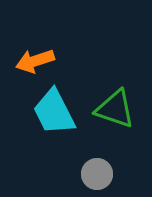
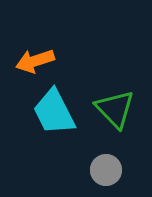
green triangle: rotated 27 degrees clockwise
gray circle: moved 9 px right, 4 px up
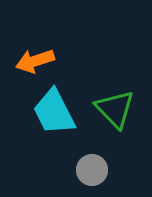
gray circle: moved 14 px left
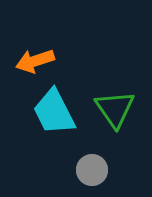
green triangle: rotated 9 degrees clockwise
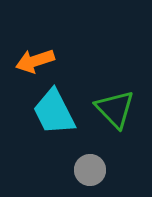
green triangle: rotated 9 degrees counterclockwise
gray circle: moved 2 px left
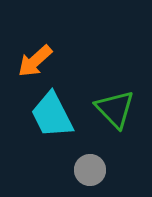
orange arrow: rotated 24 degrees counterclockwise
cyan trapezoid: moved 2 px left, 3 px down
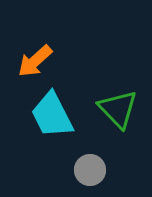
green triangle: moved 3 px right
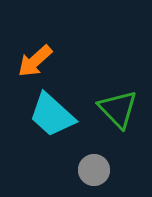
cyan trapezoid: rotated 21 degrees counterclockwise
gray circle: moved 4 px right
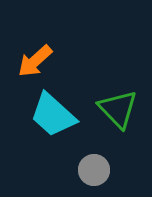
cyan trapezoid: moved 1 px right
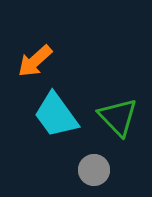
green triangle: moved 8 px down
cyan trapezoid: moved 3 px right; rotated 12 degrees clockwise
